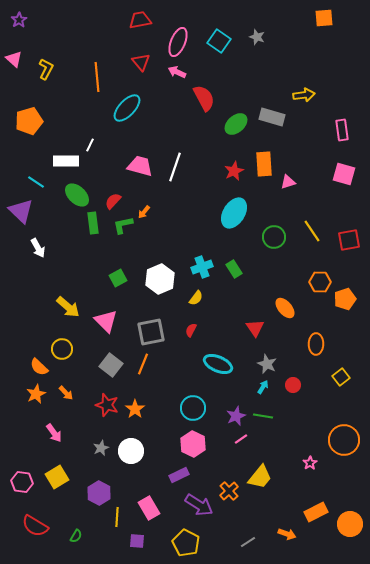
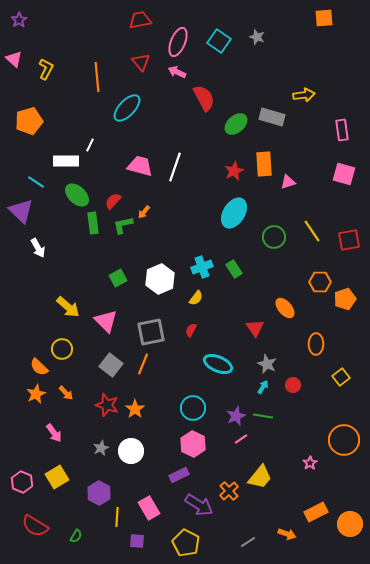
pink hexagon at (22, 482): rotated 15 degrees clockwise
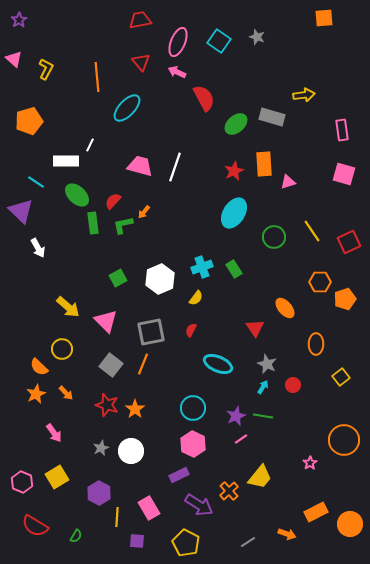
red square at (349, 240): moved 2 px down; rotated 15 degrees counterclockwise
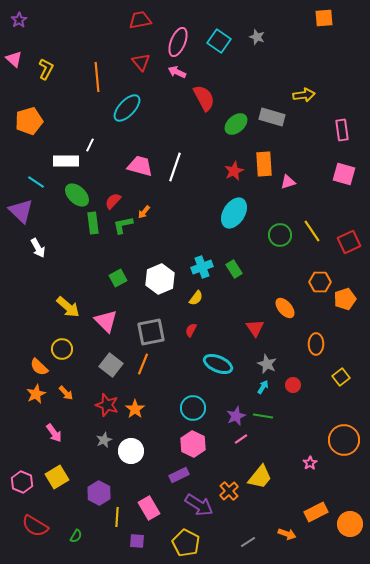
green circle at (274, 237): moved 6 px right, 2 px up
gray star at (101, 448): moved 3 px right, 8 px up
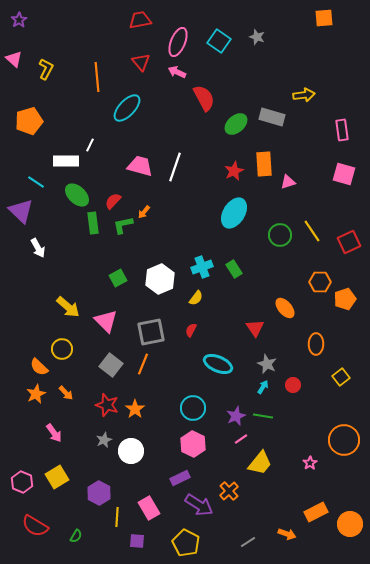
purple rectangle at (179, 475): moved 1 px right, 3 px down
yellow trapezoid at (260, 477): moved 14 px up
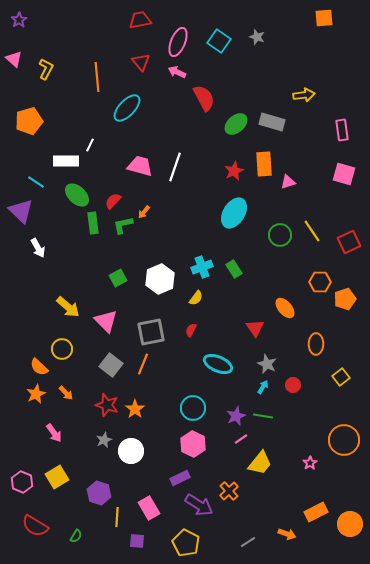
gray rectangle at (272, 117): moved 5 px down
purple hexagon at (99, 493): rotated 10 degrees counterclockwise
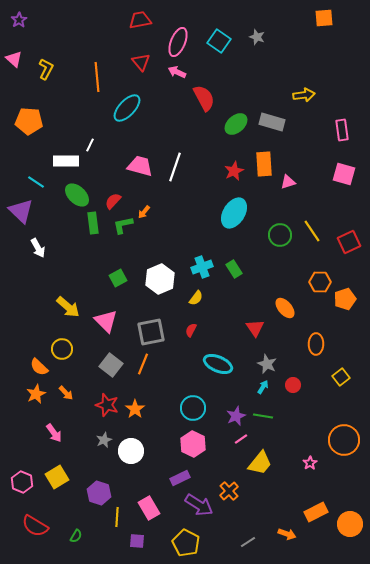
orange pentagon at (29, 121): rotated 20 degrees clockwise
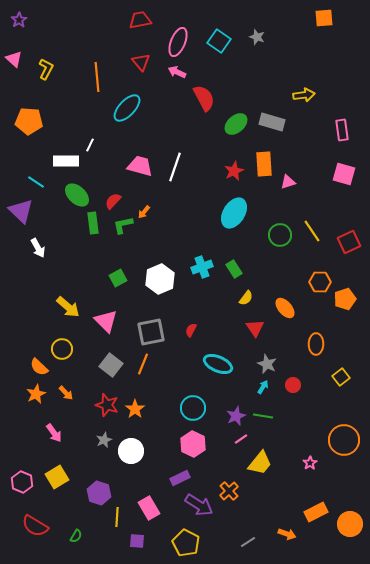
yellow semicircle at (196, 298): moved 50 px right
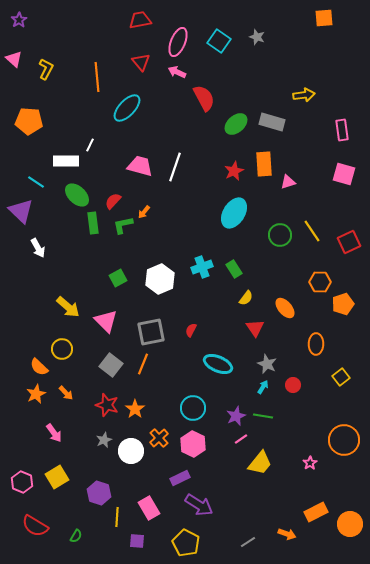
orange pentagon at (345, 299): moved 2 px left, 5 px down
orange cross at (229, 491): moved 70 px left, 53 px up
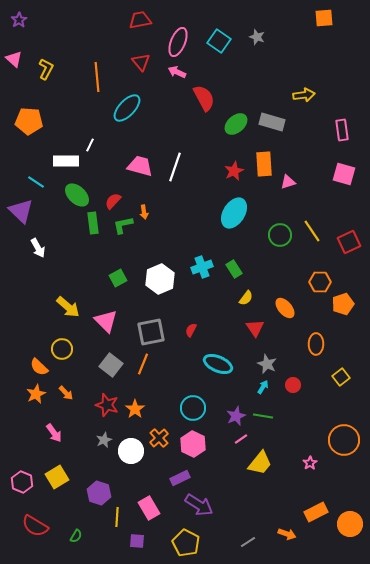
orange arrow at (144, 212): rotated 48 degrees counterclockwise
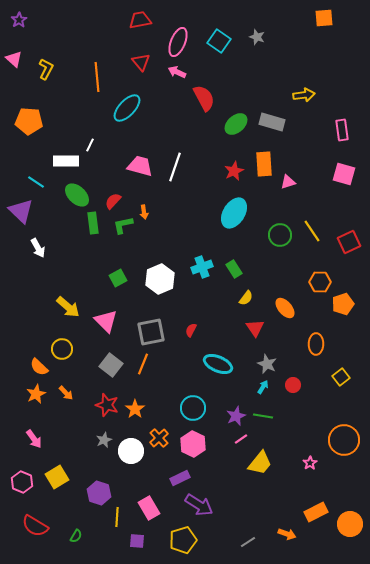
pink arrow at (54, 433): moved 20 px left, 6 px down
yellow pentagon at (186, 543): moved 3 px left, 3 px up; rotated 28 degrees clockwise
